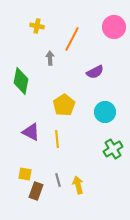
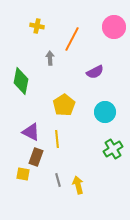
yellow square: moved 2 px left
brown rectangle: moved 34 px up
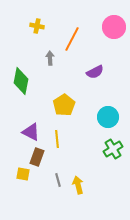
cyan circle: moved 3 px right, 5 px down
brown rectangle: moved 1 px right
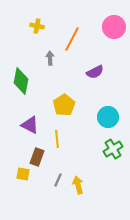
purple triangle: moved 1 px left, 7 px up
gray line: rotated 40 degrees clockwise
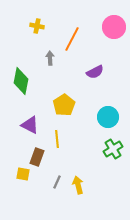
gray line: moved 1 px left, 2 px down
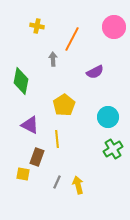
gray arrow: moved 3 px right, 1 px down
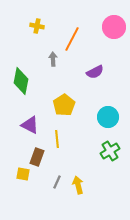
green cross: moved 3 px left, 2 px down
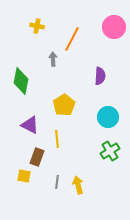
purple semicircle: moved 5 px right, 4 px down; rotated 60 degrees counterclockwise
yellow square: moved 1 px right, 2 px down
gray line: rotated 16 degrees counterclockwise
